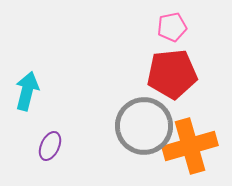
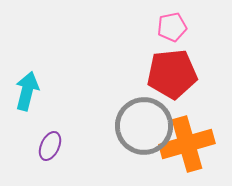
orange cross: moved 3 px left, 2 px up
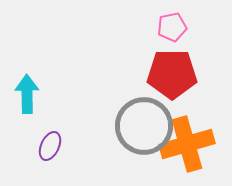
red pentagon: rotated 6 degrees clockwise
cyan arrow: moved 3 px down; rotated 15 degrees counterclockwise
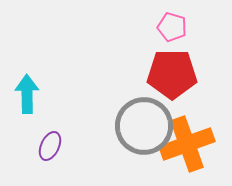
pink pentagon: rotated 28 degrees clockwise
orange cross: rotated 4 degrees counterclockwise
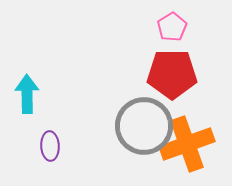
pink pentagon: rotated 24 degrees clockwise
purple ellipse: rotated 28 degrees counterclockwise
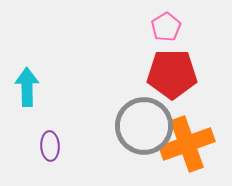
pink pentagon: moved 6 px left
cyan arrow: moved 7 px up
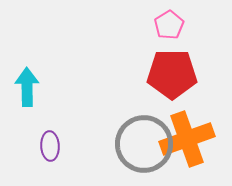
pink pentagon: moved 3 px right, 2 px up
gray circle: moved 18 px down
orange cross: moved 5 px up
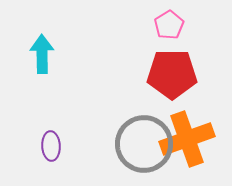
cyan arrow: moved 15 px right, 33 px up
purple ellipse: moved 1 px right
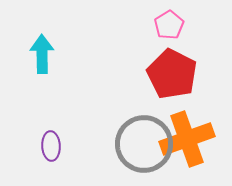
red pentagon: rotated 27 degrees clockwise
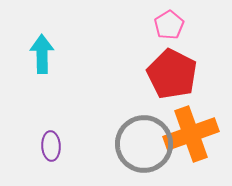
orange cross: moved 4 px right, 5 px up
